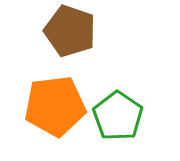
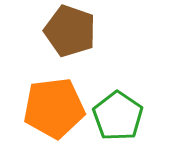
orange pentagon: moved 1 px left, 2 px down
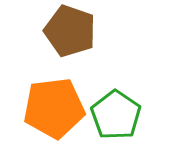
green pentagon: moved 2 px left, 1 px up
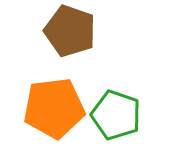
green pentagon: rotated 15 degrees counterclockwise
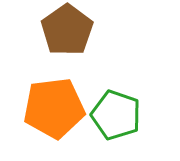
brown pentagon: moved 3 px left, 1 px up; rotated 18 degrees clockwise
